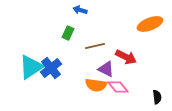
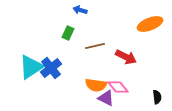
purple triangle: moved 29 px down
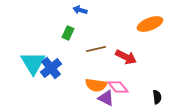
brown line: moved 1 px right, 3 px down
cyan triangle: moved 2 px right, 4 px up; rotated 28 degrees counterclockwise
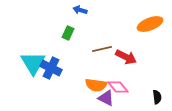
brown line: moved 6 px right
blue cross: rotated 25 degrees counterclockwise
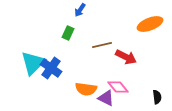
blue arrow: rotated 72 degrees counterclockwise
brown line: moved 4 px up
cyan triangle: rotated 16 degrees clockwise
blue cross: rotated 10 degrees clockwise
orange semicircle: moved 10 px left, 4 px down
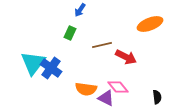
green rectangle: moved 2 px right
cyan triangle: rotated 8 degrees counterclockwise
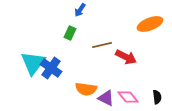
pink diamond: moved 10 px right, 10 px down
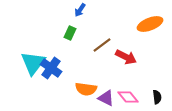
brown line: rotated 24 degrees counterclockwise
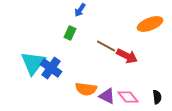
brown line: moved 4 px right, 1 px down; rotated 66 degrees clockwise
red arrow: moved 1 px right, 1 px up
purple triangle: moved 1 px right, 2 px up
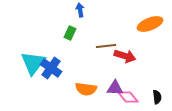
blue arrow: rotated 136 degrees clockwise
brown line: rotated 36 degrees counterclockwise
red arrow: moved 2 px left; rotated 10 degrees counterclockwise
purple triangle: moved 8 px right, 8 px up; rotated 24 degrees counterclockwise
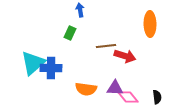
orange ellipse: rotated 70 degrees counterclockwise
cyan triangle: rotated 12 degrees clockwise
blue cross: rotated 35 degrees counterclockwise
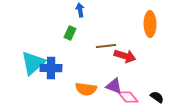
purple triangle: moved 1 px left, 2 px up; rotated 18 degrees clockwise
black semicircle: rotated 48 degrees counterclockwise
